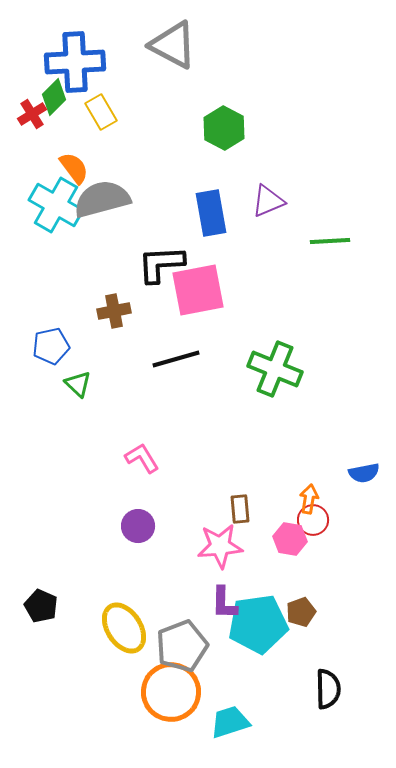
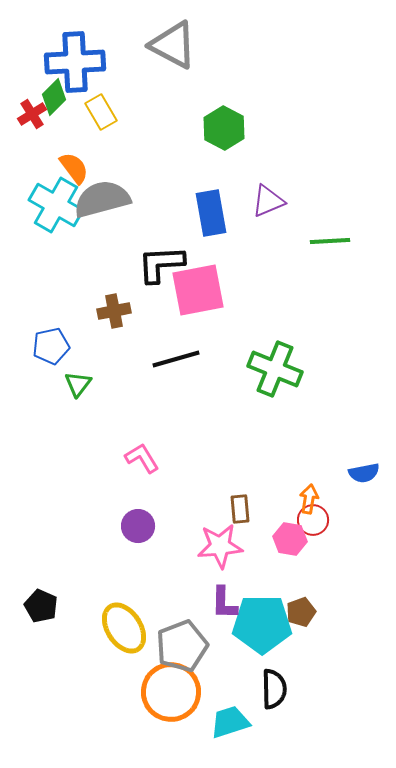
green triangle: rotated 24 degrees clockwise
cyan pentagon: moved 4 px right; rotated 8 degrees clockwise
black semicircle: moved 54 px left
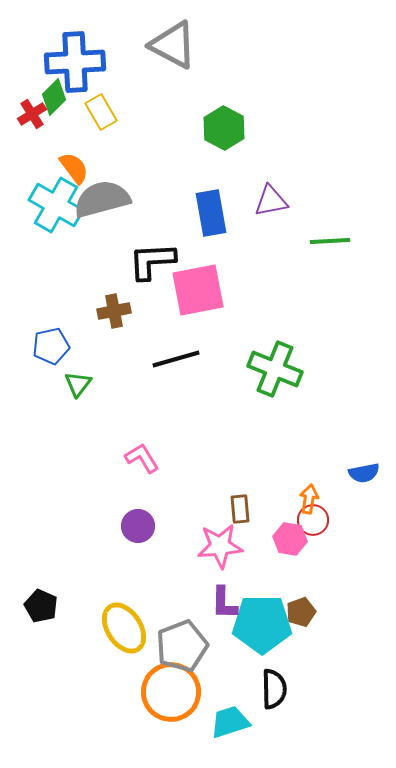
purple triangle: moved 3 px right; rotated 12 degrees clockwise
black L-shape: moved 9 px left, 3 px up
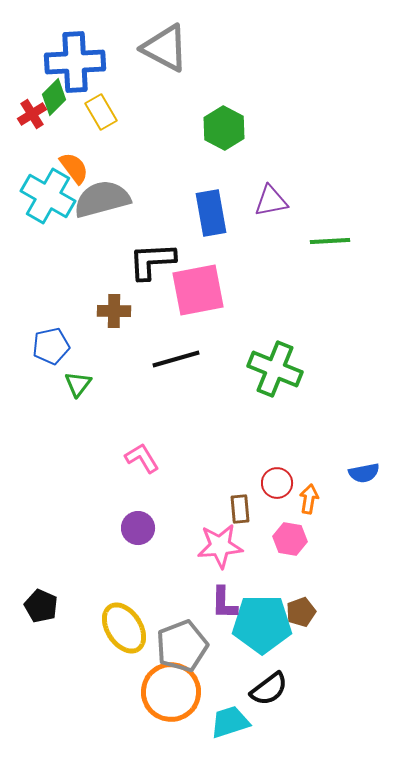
gray triangle: moved 8 px left, 3 px down
cyan cross: moved 8 px left, 9 px up
brown cross: rotated 12 degrees clockwise
red circle: moved 36 px left, 37 px up
purple circle: moved 2 px down
black semicircle: moved 5 px left; rotated 54 degrees clockwise
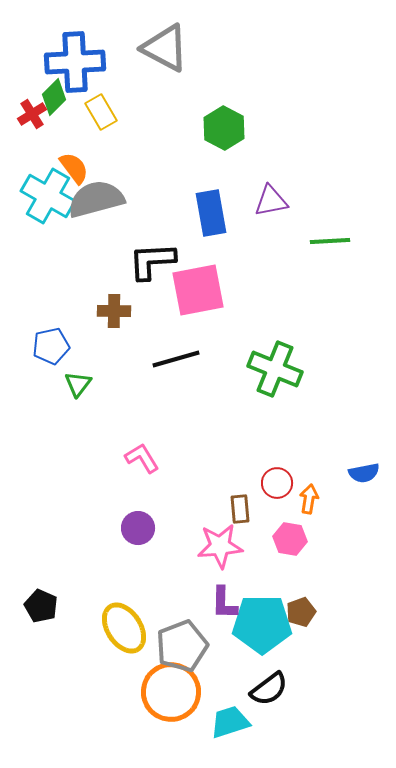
gray semicircle: moved 6 px left
